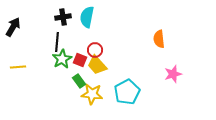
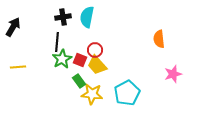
cyan pentagon: moved 1 px down
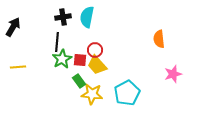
red square: rotated 16 degrees counterclockwise
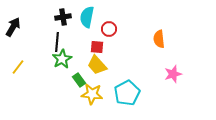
red circle: moved 14 px right, 21 px up
red square: moved 17 px right, 13 px up
yellow line: rotated 49 degrees counterclockwise
green rectangle: moved 1 px up
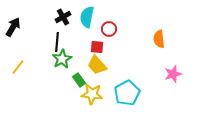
black cross: rotated 21 degrees counterclockwise
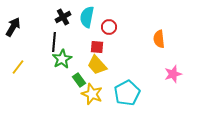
red circle: moved 2 px up
black line: moved 3 px left
yellow star: rotated 15 degrees clockwise
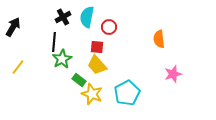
green rectangle: rotated 16 degrees counterclockwise
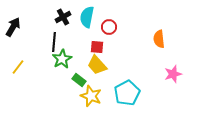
yellow star: moved 1 px left, 2 px down
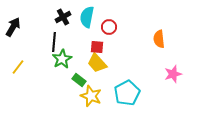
yellow trapezoid: moved 2 px up
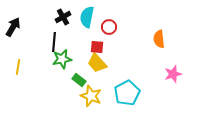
green star: rotated 18 degrees clockwise
yellow line: rotated 28 degrees counterclockwise
